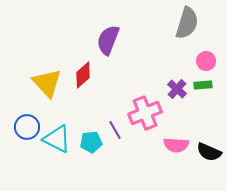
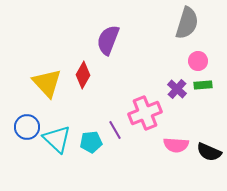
pink circle: moved 8 px left
red diamond: rotated 20 degrees counterclockwise
cyan triangle: rotated 16 degrees clockwise
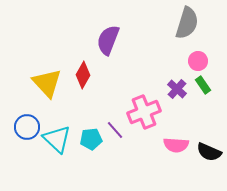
green rectangle: rotated 60 degrees clockwise
pink cross: moved 1 px left, 1 px up
purple line: rotated 12 degrees counterclockwise
cyan pentagon: moved 3 px up
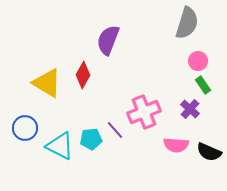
yellow triangle: rotated 16 degrees counterclockwise
purple cross: moved 13 px right, 20 px down
blue circle: moved 2 px left, 1 px down
cyan triangle: moved 3 px right, 7 px down; rotated 16 degrees counterclockwise
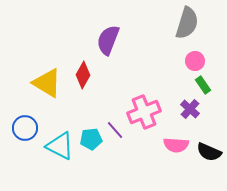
pink circle: moved 3 px left
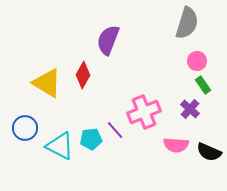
pink circle: moved 2 px right
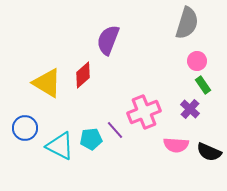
red diamond: rotated 20 degrees clockwise
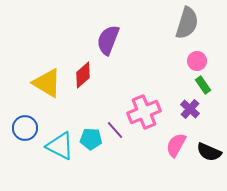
cyan pentagon: rotated 10 degrees clockwise
pink semicircle: rotated 115 degrees clockwise
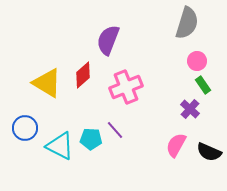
pink cross: moved 18 px left, 25 px up
